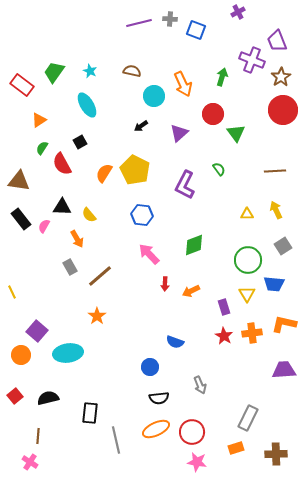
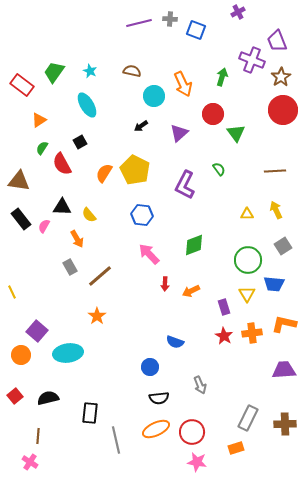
brown cross at (276, 454): moved 9 px right, 30 px up
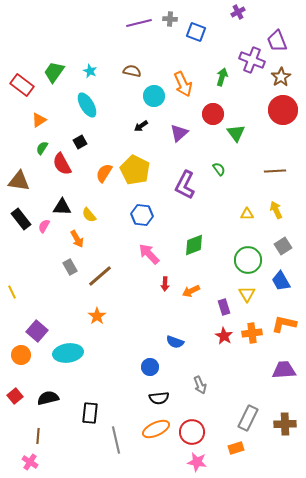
blue square at (196, 30): moved 2 px down
blue trapezoid at (274, 284): moved 7 px right, 3 px up; rotated 55 degrees clockwise
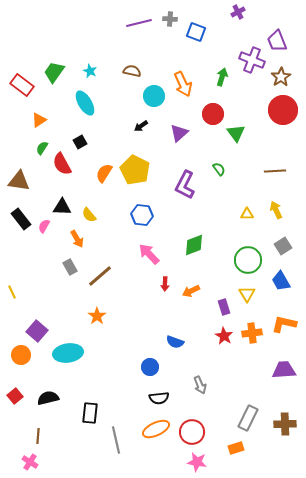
cyan ellipse at (87, 105): moved 2 px left, 2 px up
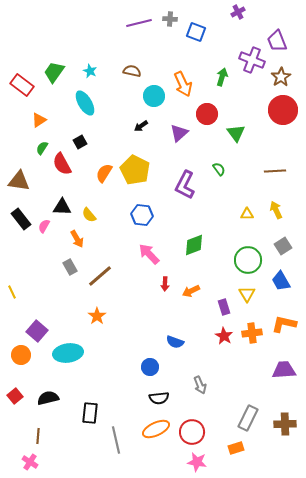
red circle at (213, 114): moved 6 px left
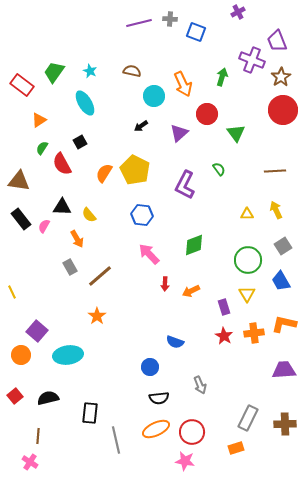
orange cross at (252, 333): moved 2 px right
cyan ellipse at (68, 353): moved 2 px down
pink star at (197, 462): moved 12 px left, 1 px up
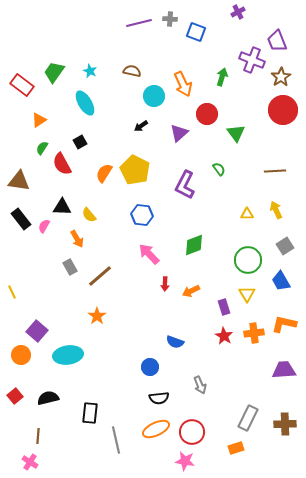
gray square at (283, 246): moved 2 px right
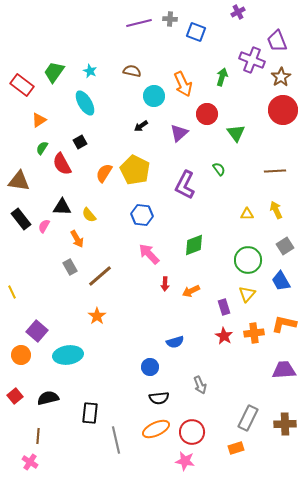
yellow triangle at (247, 294): rotated 12 degrees clockwise
blue semicircle at (175, 342): rotated 36 degrees counterclockwise
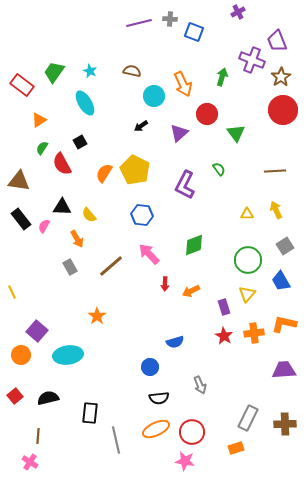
blue square at (196, 32): moved 2 px left
brown line at (100, 276): moved 11 px right, 10 px up
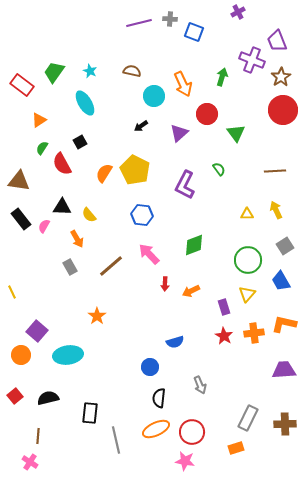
black semicircle at (159, 398): rotated 102 degrees clockwise
